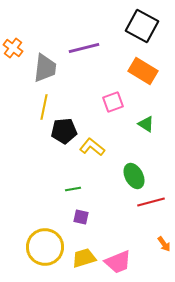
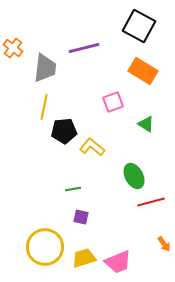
black square: moved 3 px left
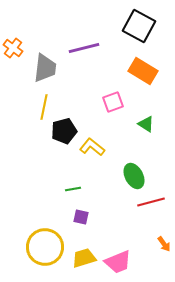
black pentagon: rotated 10 degrees counterclockwise
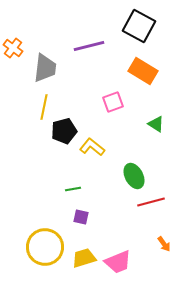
purple line: moved 5 px right, 2 px up
green triangle: moved 10 px right
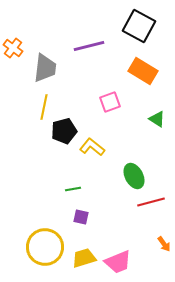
pink square: moved 3 px left
green triangle: moved 1 px right, 5 px up
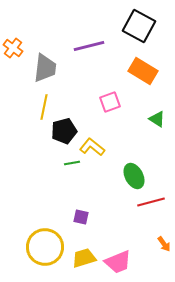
green line: moved 1 px left, 26 px up
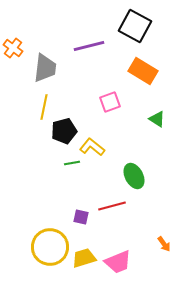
black square: moved 4 px left
red line: moved 39 px left, 4 px down
yellow circle: moved 5 px right
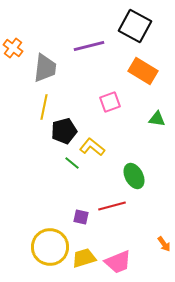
green triangle: rotated 24 degrees counterclockwise
green line: rotated 49 degrees clockwise
